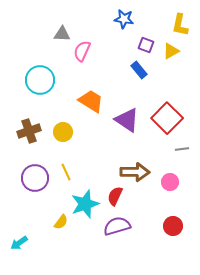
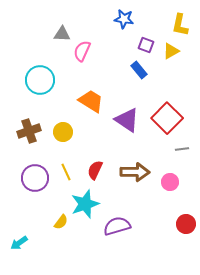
red semicircle: moved 20 px left, 26 px up
red circle: moved 13 px right, 2 px up
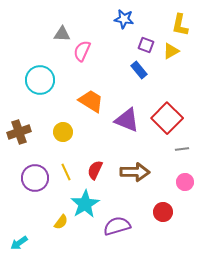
purple triangle: rotated 12 degrees counterclockwise
brown cross: moved 10 px left, 1 px down
pink circle: moved 15 px right
cyan star: rotated 12 degrees counterclockwise
red circle: moved 23 px left, 12 px up
